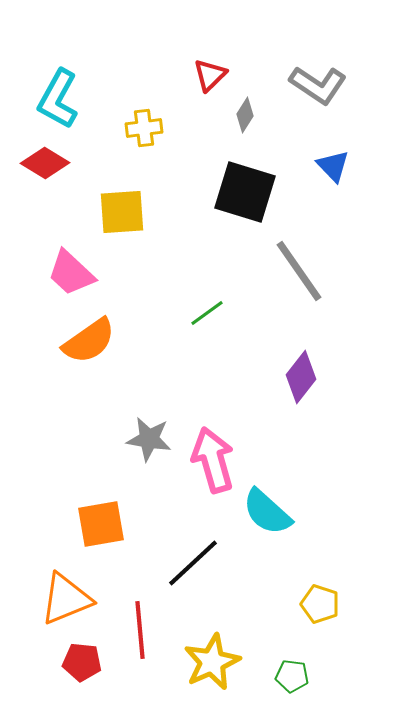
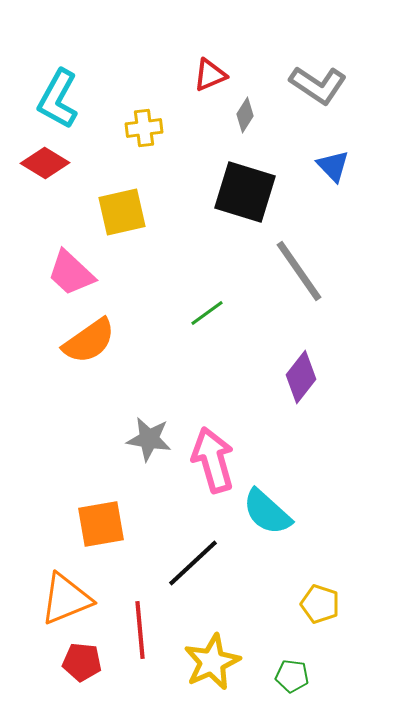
red triangle: rotated 21 degrees clockwise
yellow square: rotated 9 degrees counterclockwise
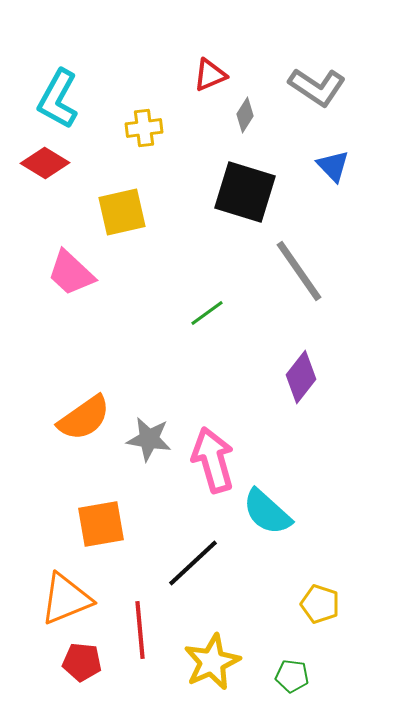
gray L-shape: moved 1 px left, 2 px down
orange semicircle: moved 5 px left, 77 px down
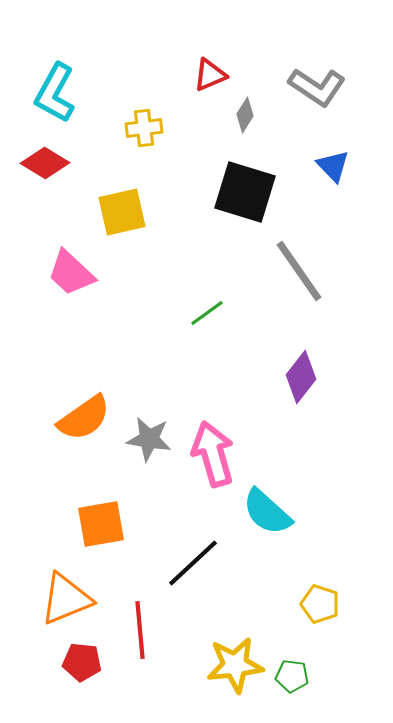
cyan L-shape: moved 3 px left, 6 px up
pink arrow: moved 6 px up
yellow star: moved 23 px right, 3 px down; rotated 18 degrees clockwise
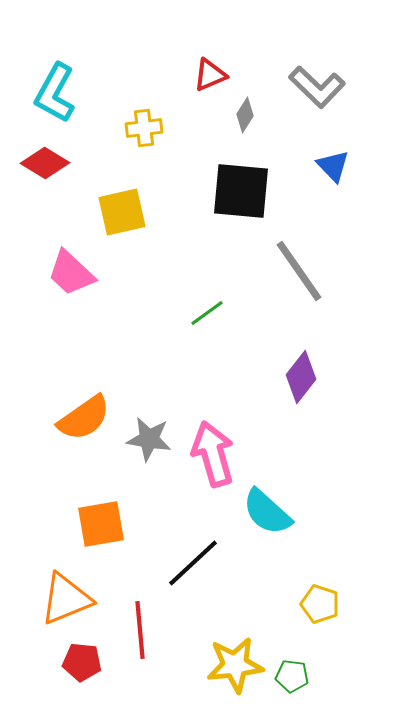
gray L-shape: rotated 10 degrees clockwise
black square: moved 4 px left, 1 px up; rotated 12 degrees counterclockwise
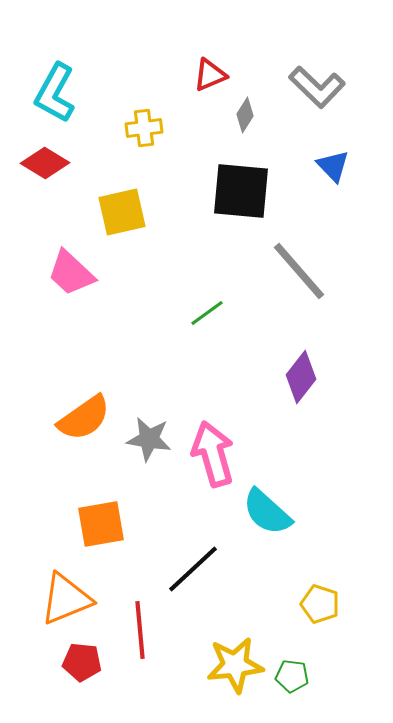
gray line: rotated 6 degrees counterclockwise
black line: moved 6 px down
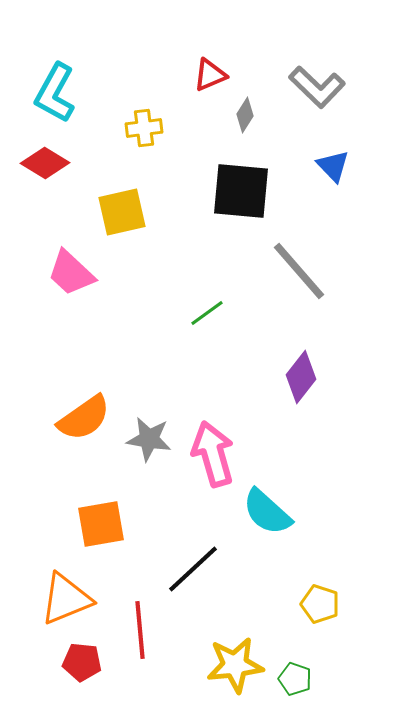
green pentagon: moved 3 px right, 3 px down; rotated 12 degrees clockwise
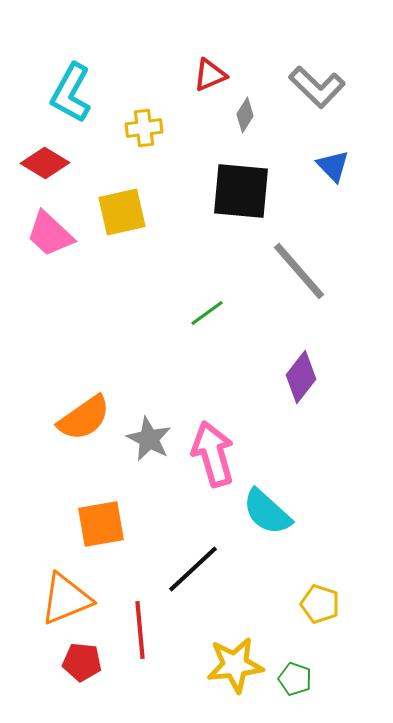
cyan L-shape: moved 16 px right
pink trapezoid: moved 21 px left, 39 px up
gray star: rotated 18 degrees clockwise
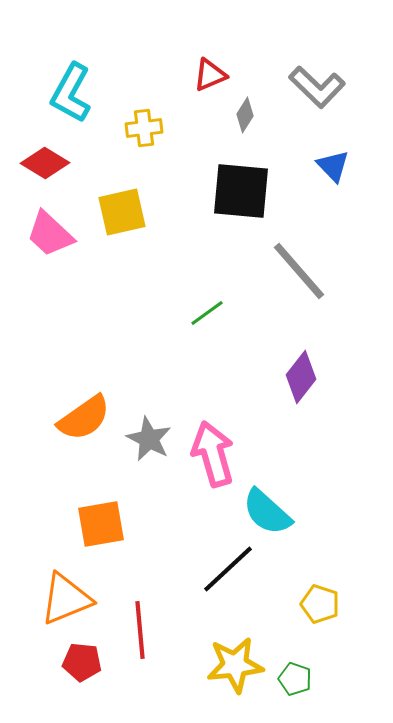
black line: moved 35 px right
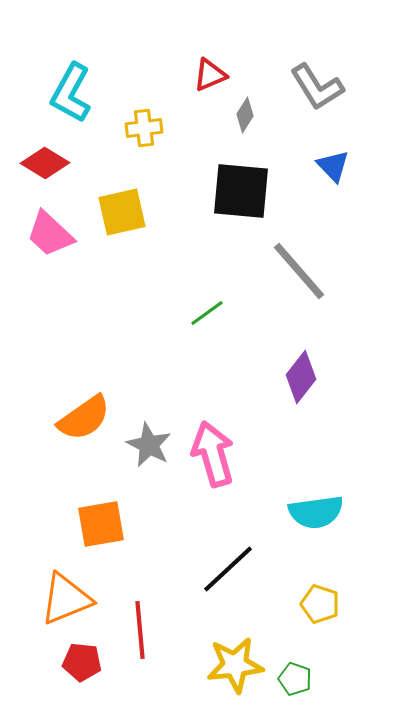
gray L-shape: rotated 14 degrees clockwise
gray star: moved 6 px down
cyan semicircle: moved 49 px right; rotated 50 degrees counterclockwise
